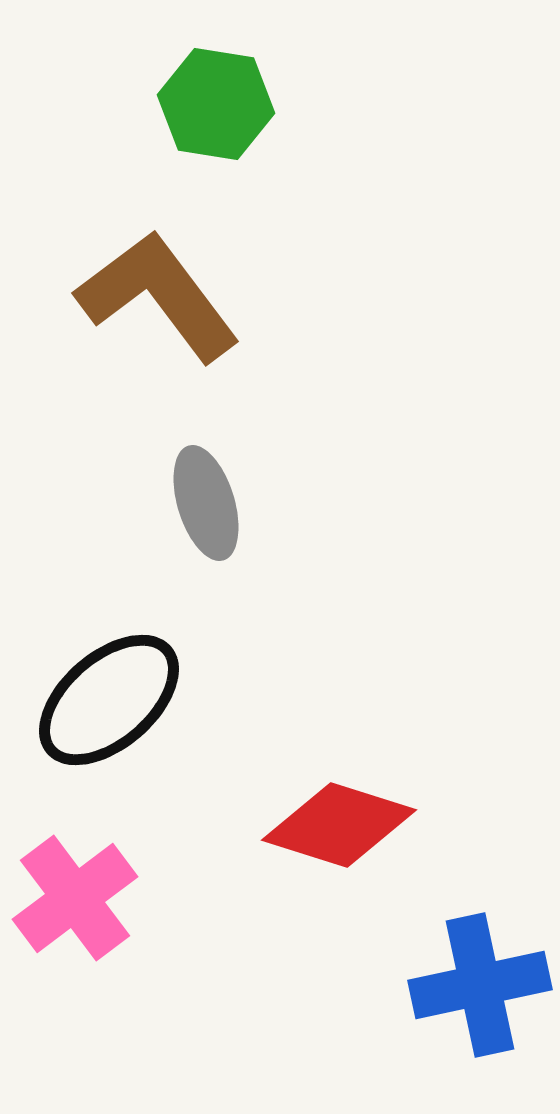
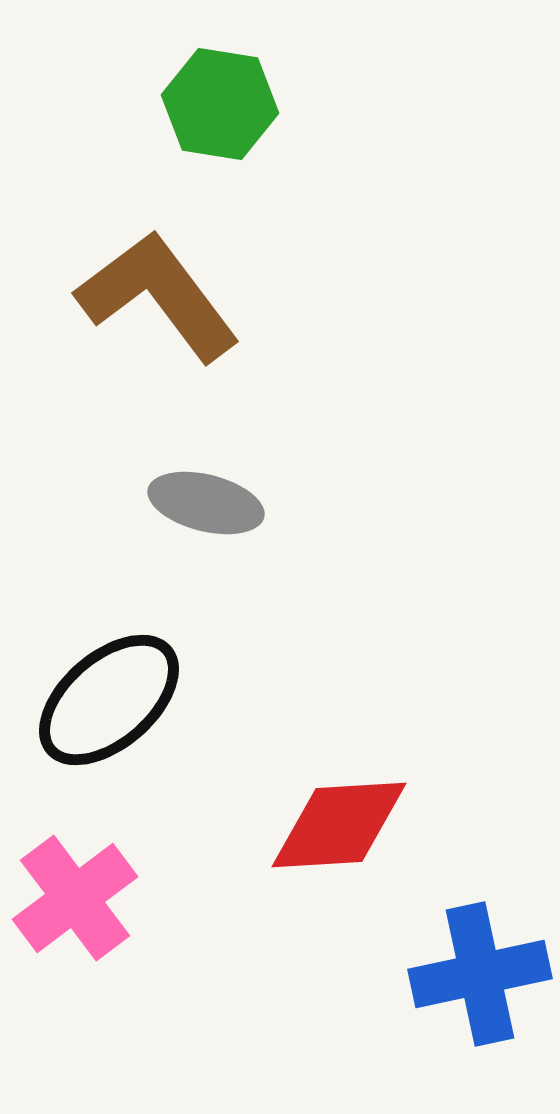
green hexagon: moved 4 px right
gray ellipse: rotated 59 degrees counterclockwise
red diamond: rotated 21 degrees counterclockwise
blue cross: moved 11 px up
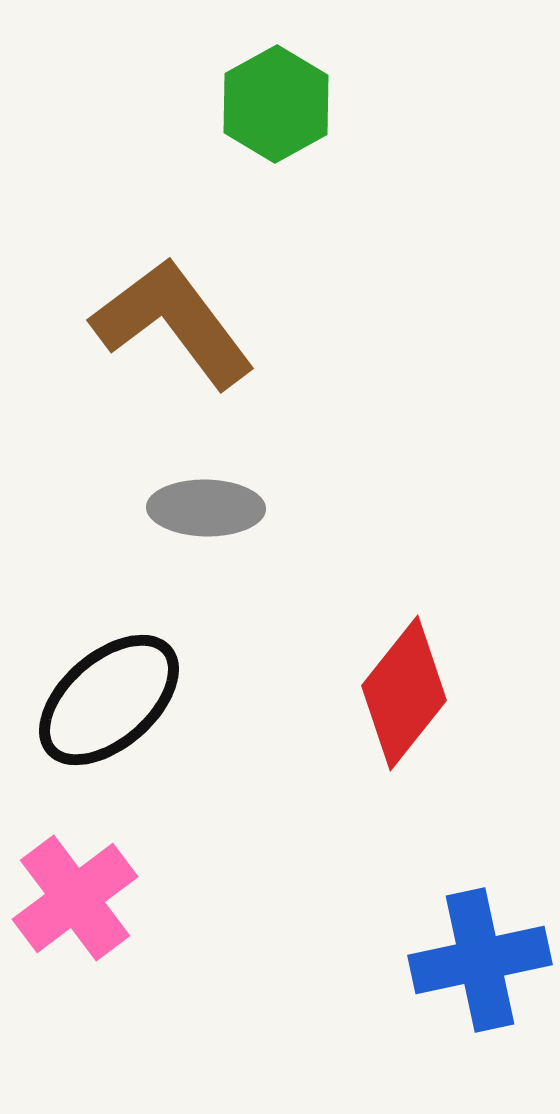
green hexagon: moved 56 px right; rotated 22 degrees clockwise
brown L-shape: moved 15 px right, 27 px down
gray ellipse: moved 5 px down; rotated 13 degrees counterclockwise
red diamond: moved 65 px right, 132 px up; rotated 48 degrees counterclockwise
blue cross: moved 14 px up
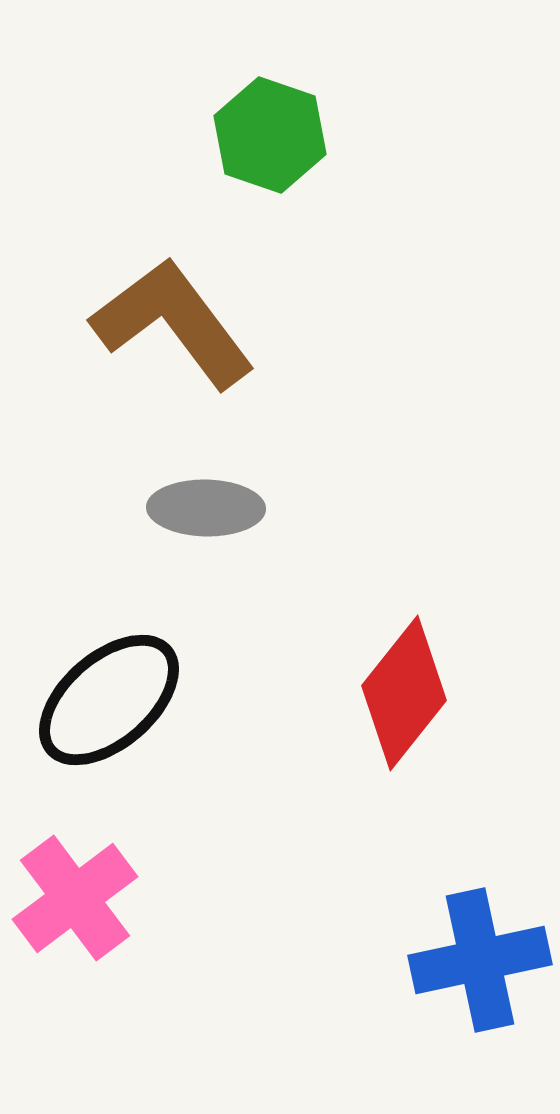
green hexagon: moved 6 px left, 31 px down; rotated 12 degrees counterclockwise
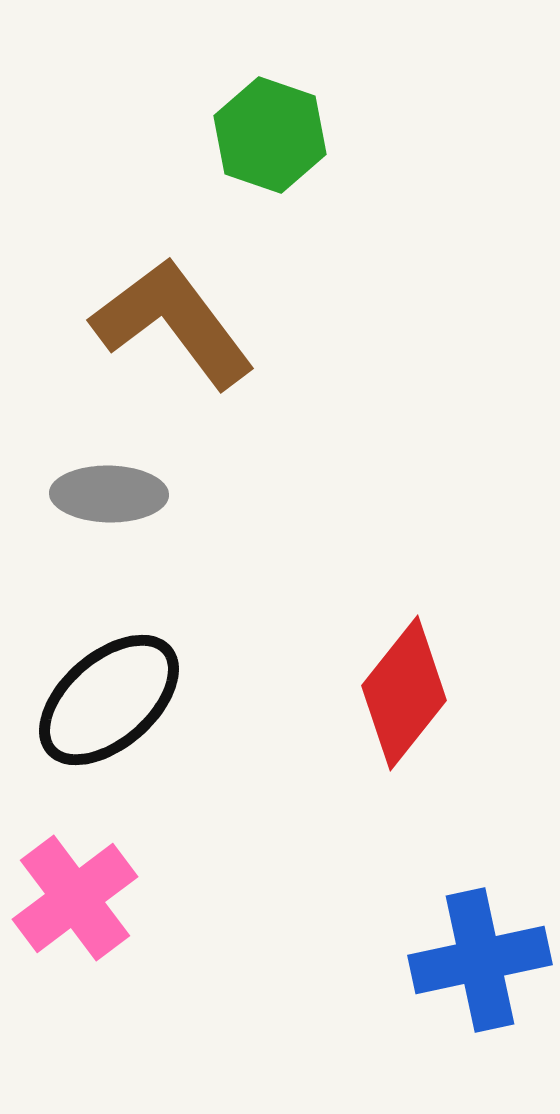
gray ellipse: moved 97 px left, 14 px up
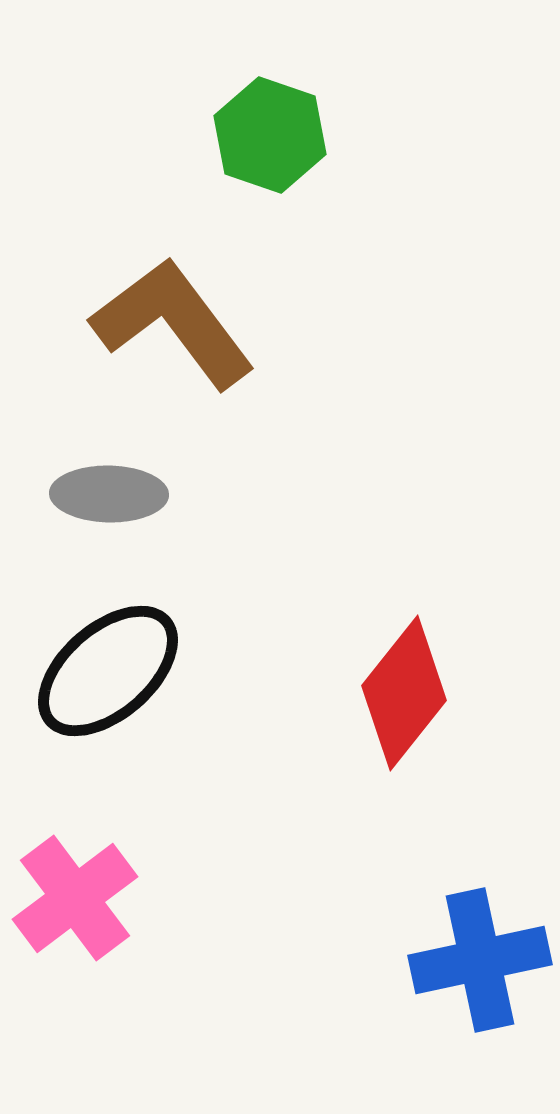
black ellipse: moved 1 px left, 29 px up
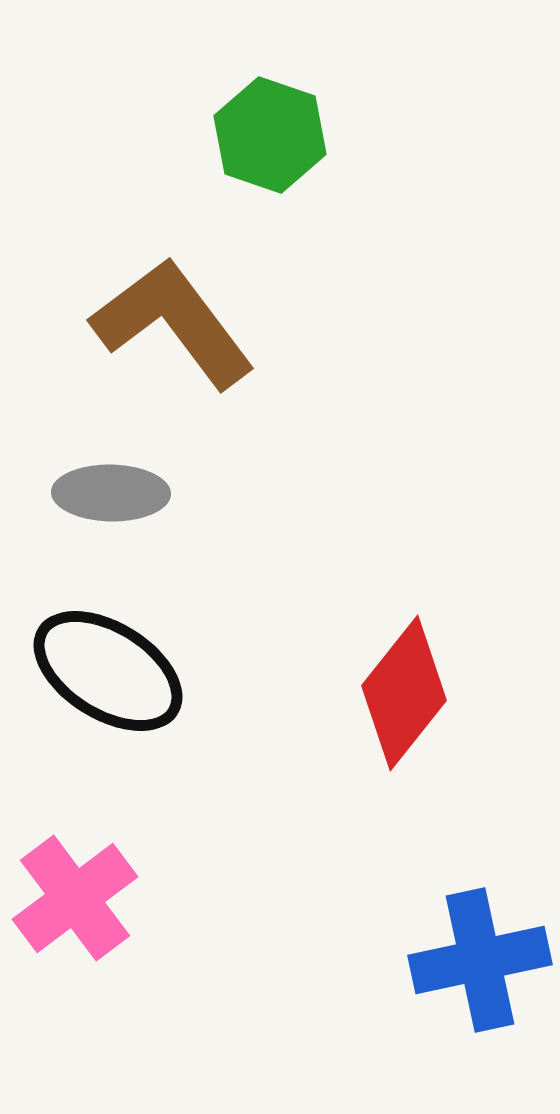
gray ellipse: moved 2 px right, 1 px up
black ellipse: rotated 73 degrees clockwise
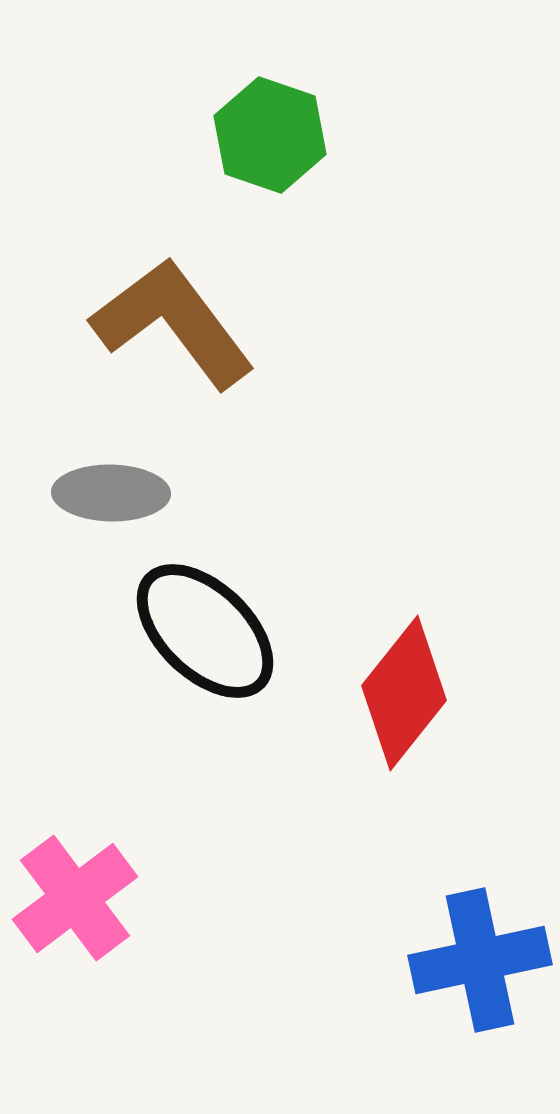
black ellipse: moved 97 px right, 40 px up; rotated 12 degrees clockwise
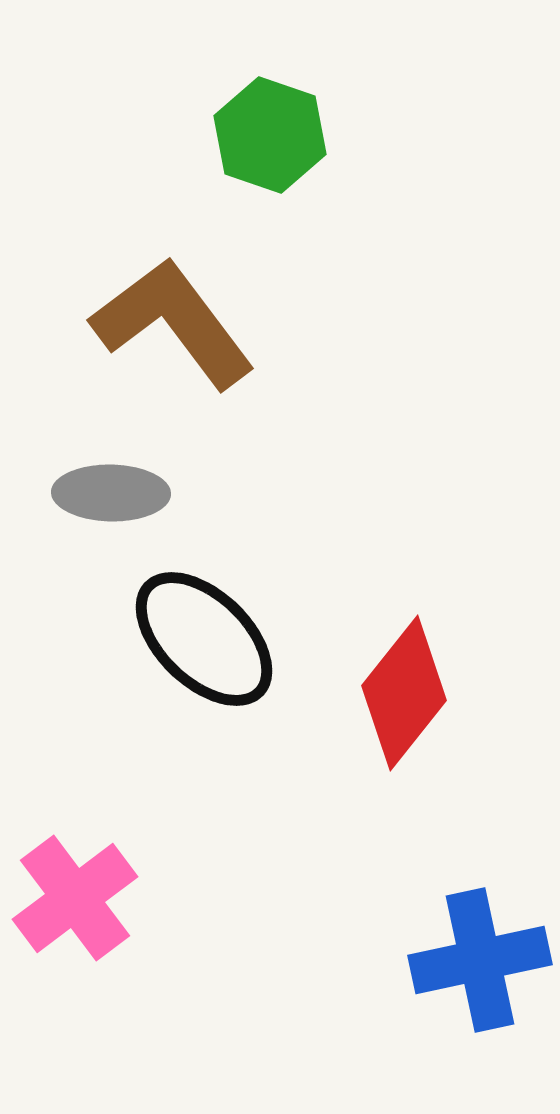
black ellipse: moved 1 px left, 8 px down
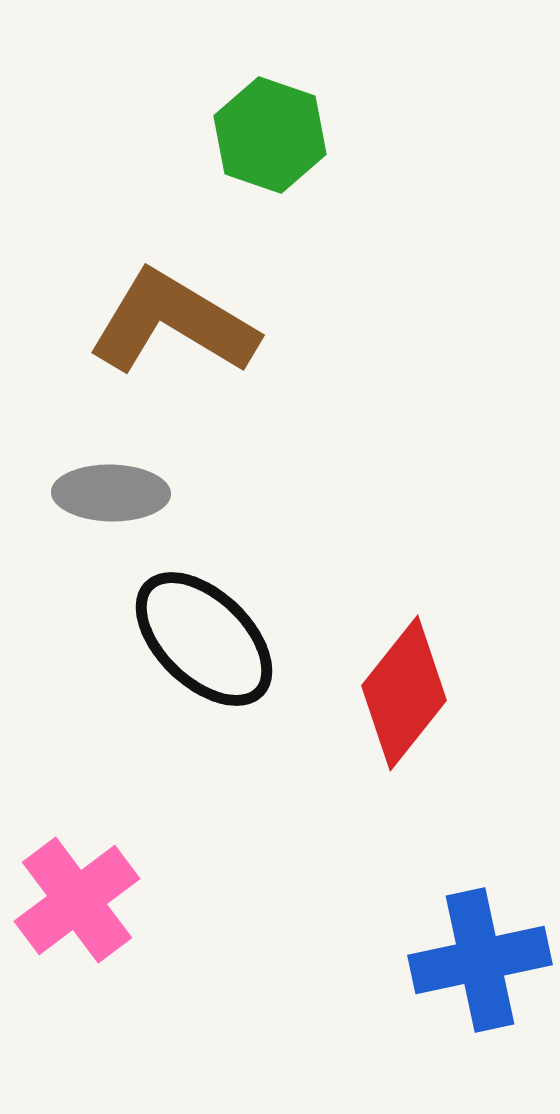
brown L-shape: rotated 22 degrees counterclockwise
pink cross: moved 2 px right, 2 px down
